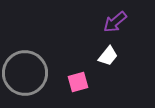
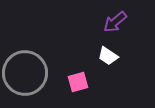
white trapezoid: rotated 85 degrees clockwise
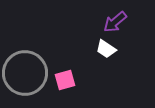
white trapezoid: moved 2 px left, 7 px up
pink square: moved 13 px left, 2 px up
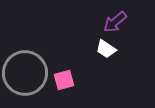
pink square: moved 1 px left
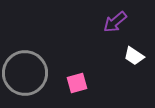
white trapezoid: moved 28 px right, 7 px down
pink square: moved 13 px right, 3 px down
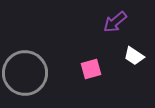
pink square: moved 14 px right, 14 px up
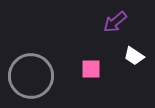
pink square: rotated 15 degrees clockwise
gray circle: moved 6 px right, 3 px down
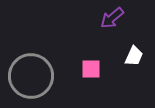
purple arrow: moved 3 px left, 4 px up
white trapezoid: rotated 100 degrees counterclockwise
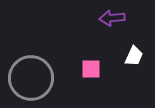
purple arrow: rotated 35 degrees clockwise
gray circle: moved 2 px down
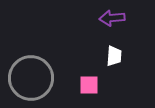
white trapezoid: moved 20 px left; rotated 20 degrees counterclockwise
pink square: moved 2 px left, 16 px down
